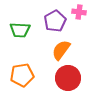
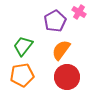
pink cross: rotated 24 degrees clockwise
green trapezoid: moved 3 px right, 16 px down; rotated 125 degrees clockwise
red circle: moved 1 px left, 1 px up
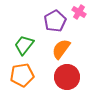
green trapezoid: moved 1 px right, 1 px up
orange semicircle: moved 1 px up
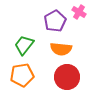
orange semicircle: rotated 120 degrees counterclockwise
